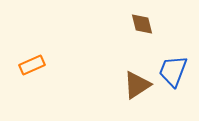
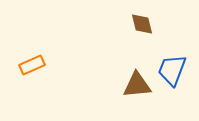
blue trapezoid: moved 1 px left, 1 px up
brown triangle: rotated 28 degrees clockwise
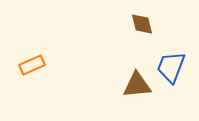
blue trapezoid: moved 1 px left, 3 px up
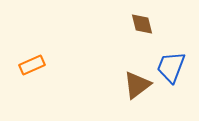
brown triangle: rotated 32 degrees counterclockwise
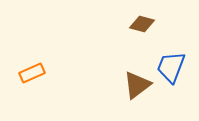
brown diamond: rotated 60 degrees counterclockwise
orange rectangle: moved 8 px down
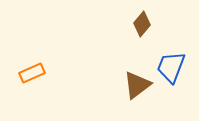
brown diamond: rotated 65 degrees counterclockwise
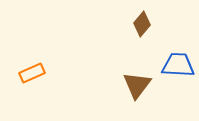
blue trapezoid: moved 7 px right, 2 px up; rotated 72 degrees clockwise
brown triangle: rotated 16 degrees counterclockwise
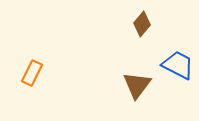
blue trapezoid: rotated 24 degrees clockwise
orange rectangle: rotated 40 degrees counterclockwise
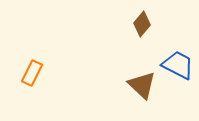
brown triangle: moved 5 px right; rotated 24 degrees counterclockwise
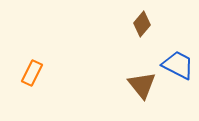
brown triangle: rotated 8 degrees clockwise
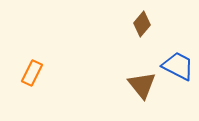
blue trapezoid: moved 1 px down
